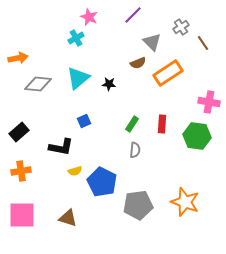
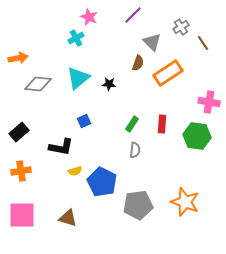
brown semicircle: rotated 49 degrees counterclockwise
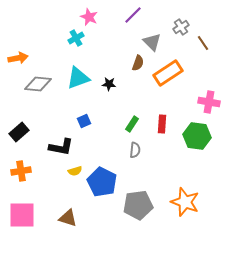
cyan triangle: rotated 20 degrees clockwise
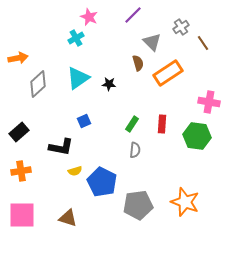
brown semicircle: rotated 35 degrees counterclockwise
cyan triangle: rotated 15 degrees counterclockwise
gray diamond: rotated 48 degrees counterclockwise
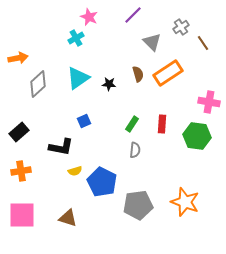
brown semicircle: moved 11 px down
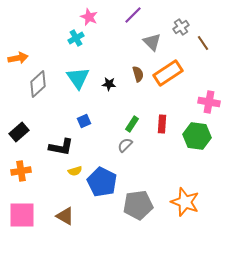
cyan triangle: rotated 30 degrees counterclockwise
gray semicircle: moved 10 px left, 5 px up; rotated 140 degrees counterclockwise
brown triangle: moved 3 px left, 2 px up; rotated 12 degrees clockwise
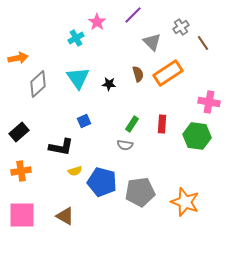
pink star: moved 8 px right, 5 px down; rotated 12 degrees clockwise
gray semicircle: rotated 126 degrees counterclockwise
blue pentagon: rotated 12 degrees counterclockwise
gray pentagon: moved 2 px right, 13 px up
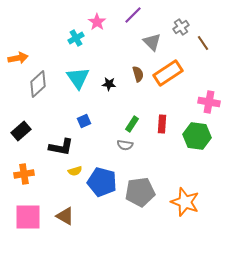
black rectangle: moved 2 px right, 1 px up
orange cross: moved 3 px right, 3 px down
pink square: moved 6 px right, 2 px down
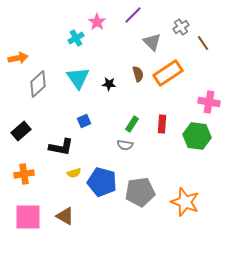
yellow semicircle: moved 1 px left, 2 px down
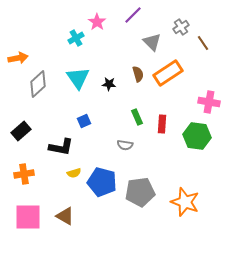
green rectangle: moved 5 px right, 7 px up; rotated 56 degrees counterclockwise
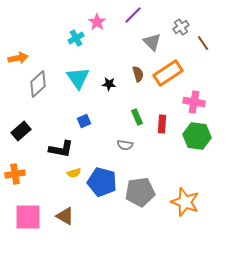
pink cross: moved 15 px left
black L-shape: moved 2 px down
orange cross: moved 9 px left
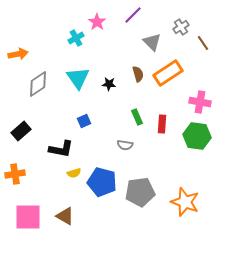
orange arrow: moved 4 px up
gray diamond: rotated 8 degrees clockwise
pink cross: moved 6 px right
